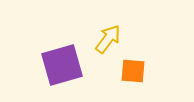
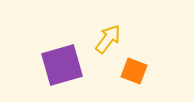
orange square: moved 1 px right; rotated 16 degrees clockwise
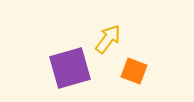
purple square: moved 8 px right, 3 px down
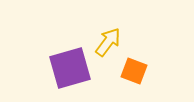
yellow arrow: moved 3 px down
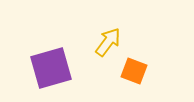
purple square: moved 19 px left
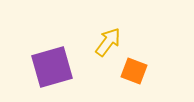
purple square: moved 1 px right, 1 px up
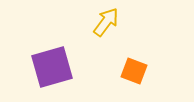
yellow arrow: moved 2 px left, 20 px up
